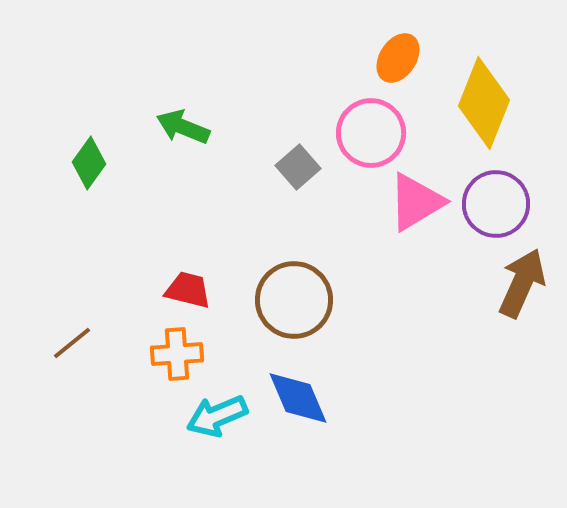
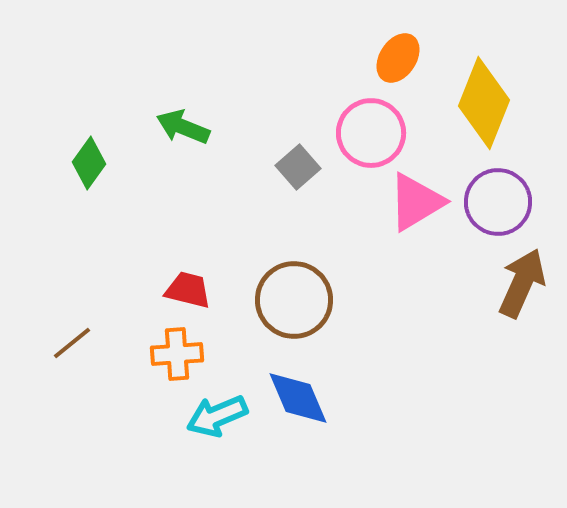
purple circle: moved 2 px right, 2 px up
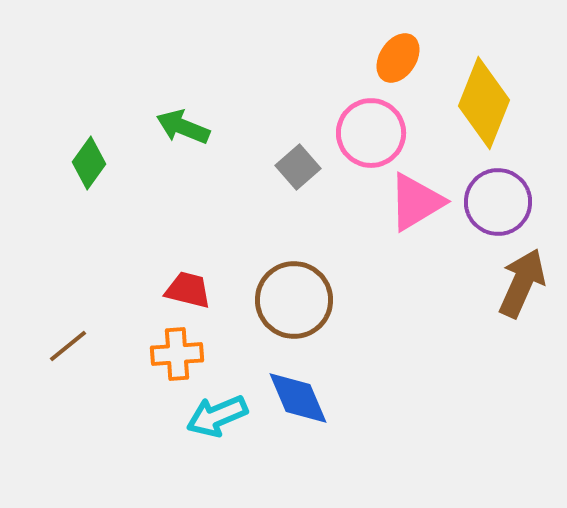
brown line: moved 4 px left, 3 px down
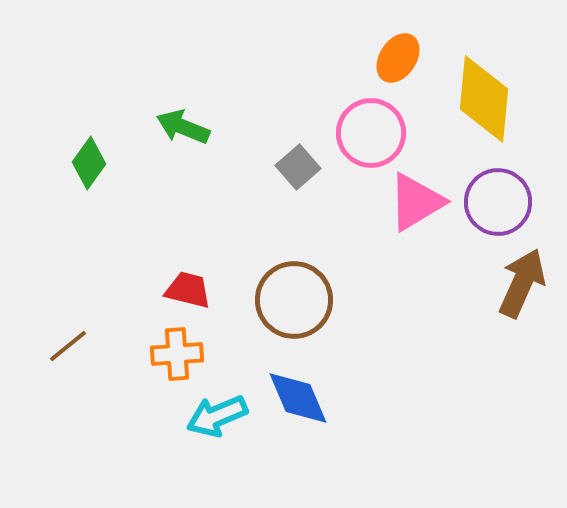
yellow diamond: moved 4 px up; rotated 16 degrees counterclockwise
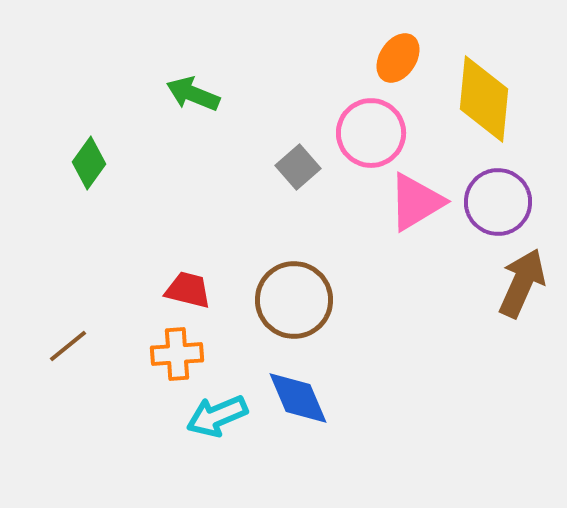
green arrow: moved 10 px right, 33 px up
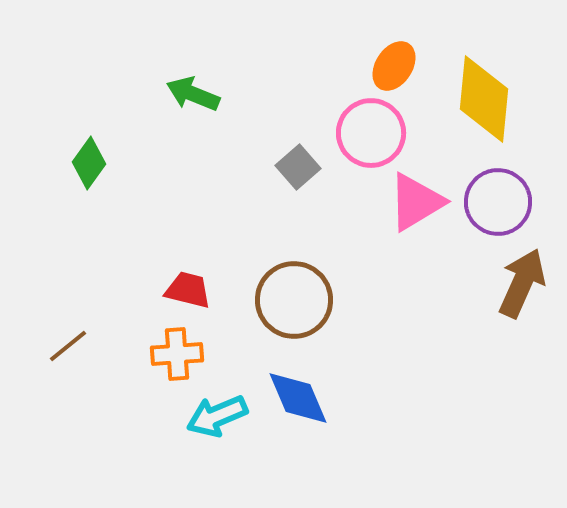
orange ellipse: moved 4 px left, 8 px down
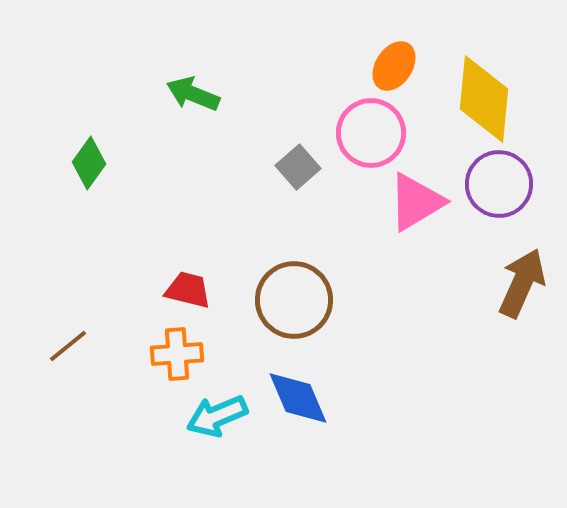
purple circle: moved 1 px right, 18 px up
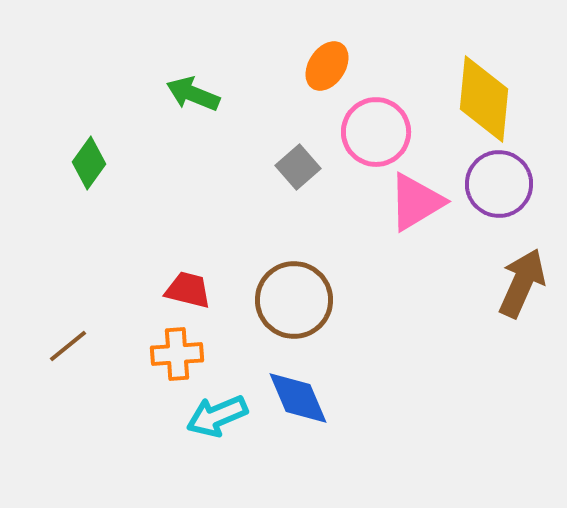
orange ellipse: moved 67 px left
pink circle: moved 5 px right, 1 px up
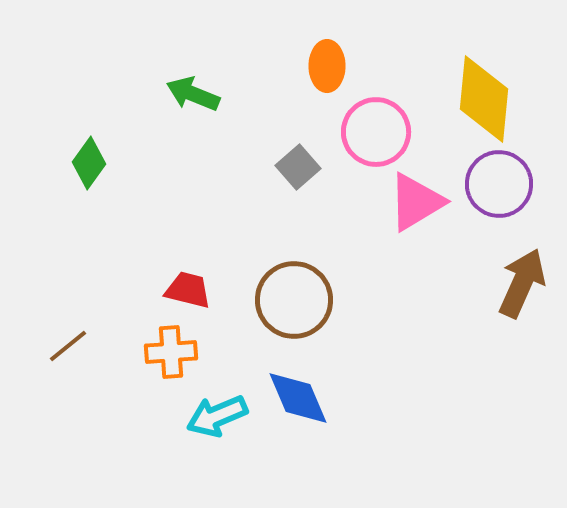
orange ellipse: rotated 33 degrees counterclockwise
orange cross: moved 6 px left, 2 px up
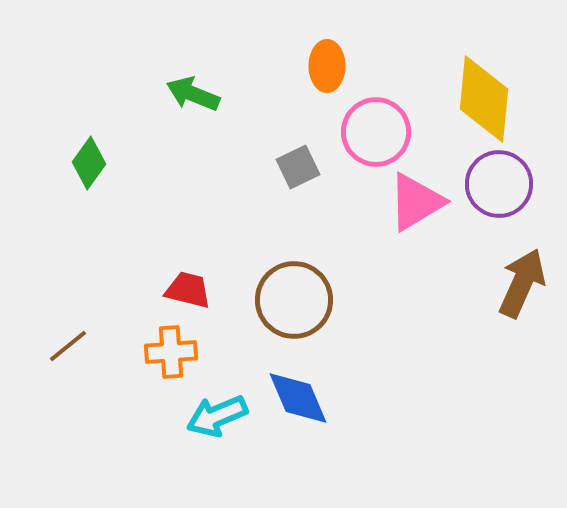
gray square: rotated 15 degrees clockwise
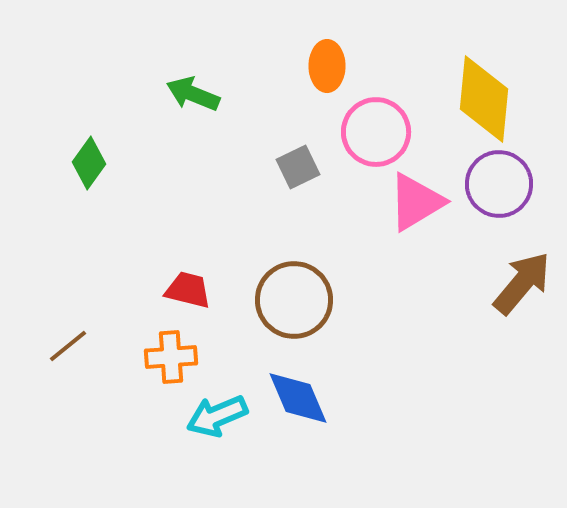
brown arrow: rotated 16 degrees clockwise
orange cross: moved 5 px down
